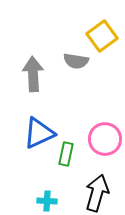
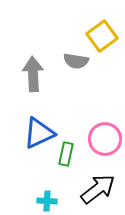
black arrow: moved 1 px right, 4 px up; rotated 36 degrees clockwise
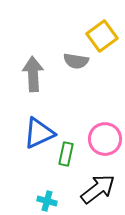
cyan cross: rotated 12 degrees clockwise
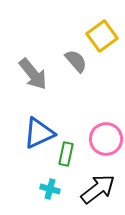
gray semicircle: rotated 140 degrees counterclockwise
gray arrow: rotated 144 degrees clockwise
pink circle: moved 1 px right
cyan cross: moved 3 px right, 12 px up
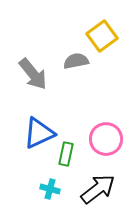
gray semicircle: rotated 60 degrees counterclockwise
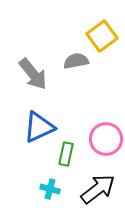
blue triangle: moved 6 px up
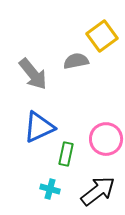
black arrow: moved 2 px down
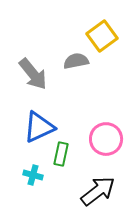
green rectangle: moved 5 px left
cyan cross: moved 17 px left, 14 px up
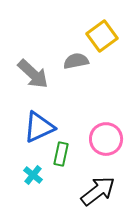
gray arrow: rotated 8 degrees counterclockwise
cyan cross: rotated 24 degrees clockwise
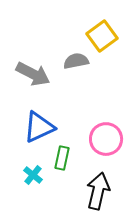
gray arrow: rotated 16 degrees counterclockwise
green rectangle: moved 1 px right, 4 px down
black arrow: rotated 39 degrees counterclockwise
